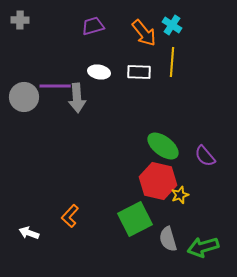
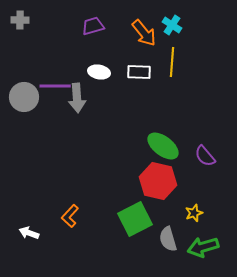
yellow star: moved 14 px right, 18 px down
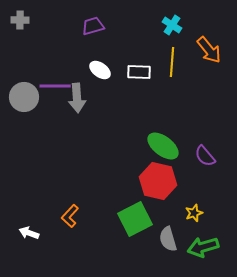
orange arrow: moved 65 px right, 17 px down
white ellipse: moved 1 px right, 2 px up; rotated 25 degrees clockwise
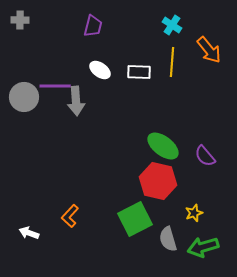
purple trapezoid: rotated 120 degrees clockwise
gray arrow: moved 1 px left, 3 px down
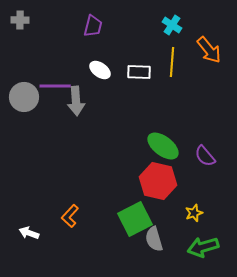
gray semicircle: moved 14 px left
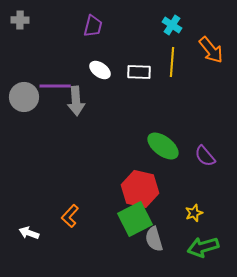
orange arrow: moved 2 px right
red hexagon: moved 18 px left, 8 px down
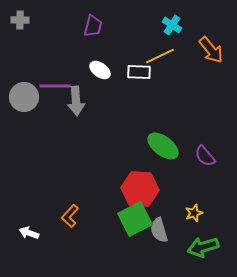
yellow line: moved 12 px left, 6 px up; rotated 60 degrees clockwise
red hexagon: rotated 9 degrees counterclockwise
gray semicircle: moved 5 px right, 9 px up
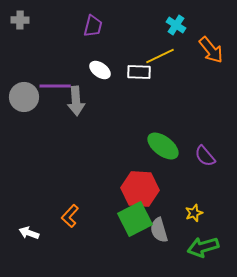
cyan cross: moved 4 px right
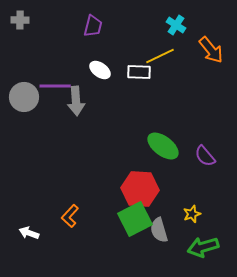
yellow star: moved 2 px left, 1 px down
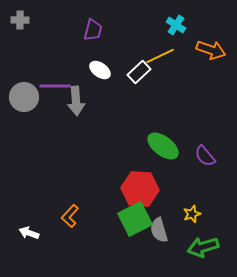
purple trapezoid: moved 4 px down
orange arrow: rotated 32 degrees counterclockwise
white rectangle: rotated 45 degrees counterclockwise
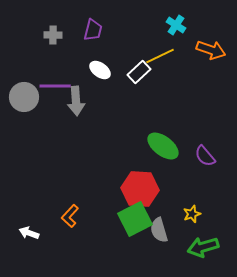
gray cross: moved 33 px right, 15 px down
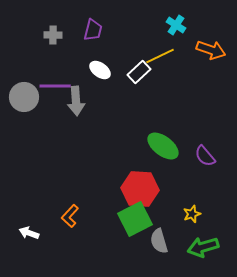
gray semicircle: moved 11 px down
